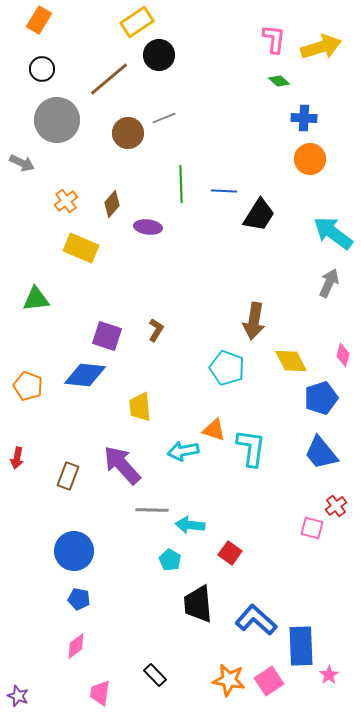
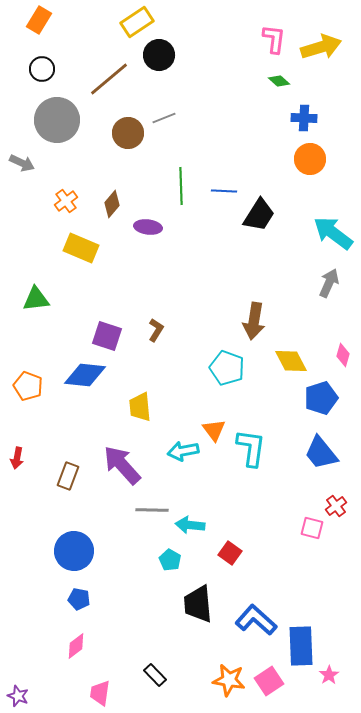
green line at (181, 184): moved 2 px down
orange triangle at (214, 430): rotated 35 degrees clockwise
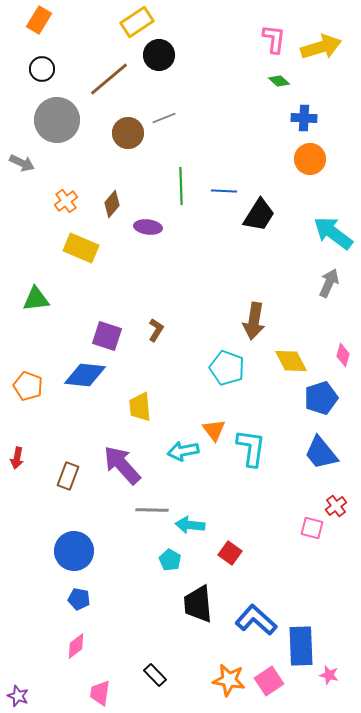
pink star at (329, 675): rotated 24 degrees counterclockwise
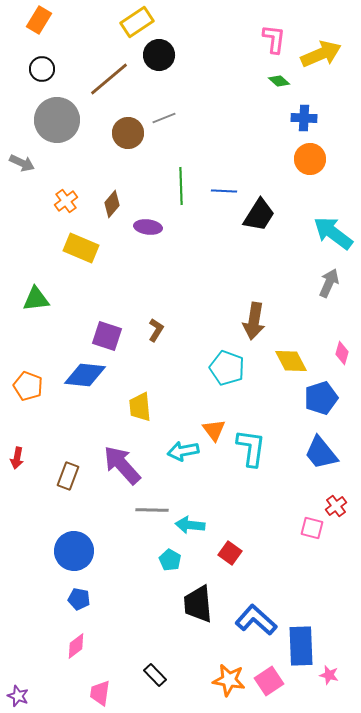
yellow arrow at (321, 47): moved 7 px down; rotated 6 degrees counterclockwise
pink diamond at (343, 355): moved 1 px left, 2 px up
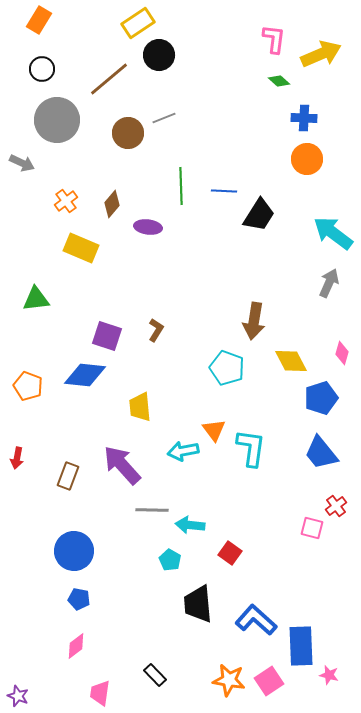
yellow rectangle at (137, 22): moved 1 px right, 1 px down
orange circle at (310, 159): moved 3 px left
